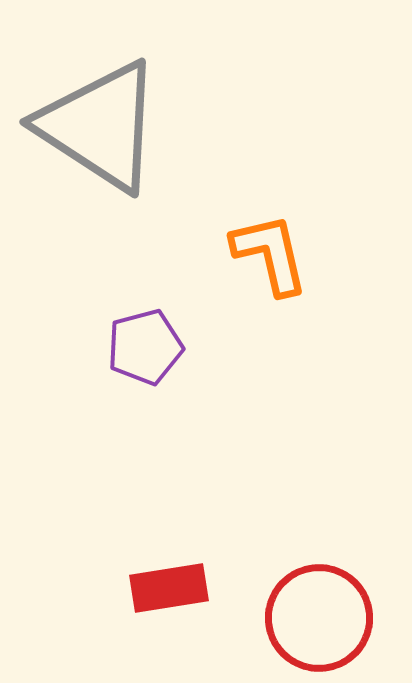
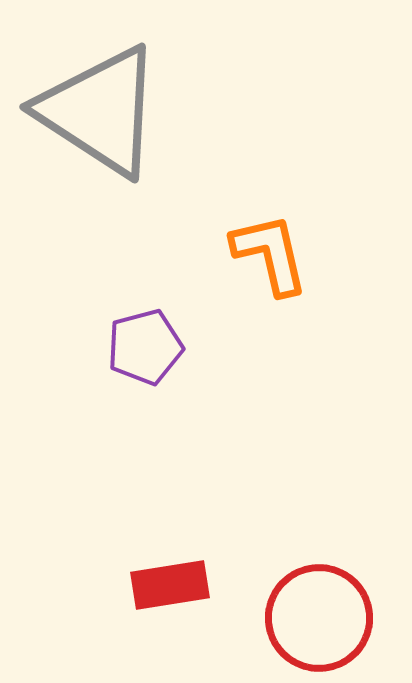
gray triangle: moved 15 px up
red rectangle: moved 1 px right, 3 px up
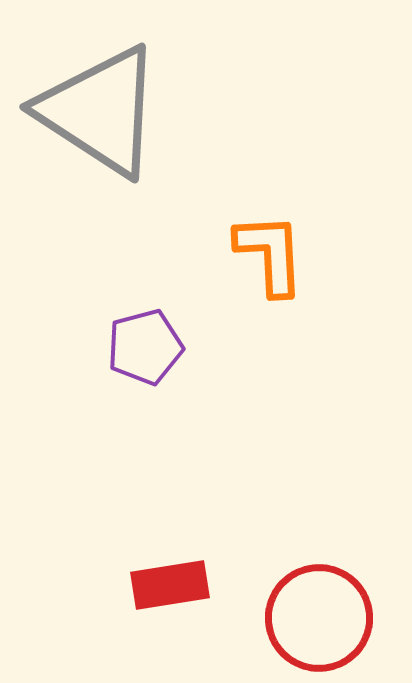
orange L-shape: rotated 10 degrees clockwise
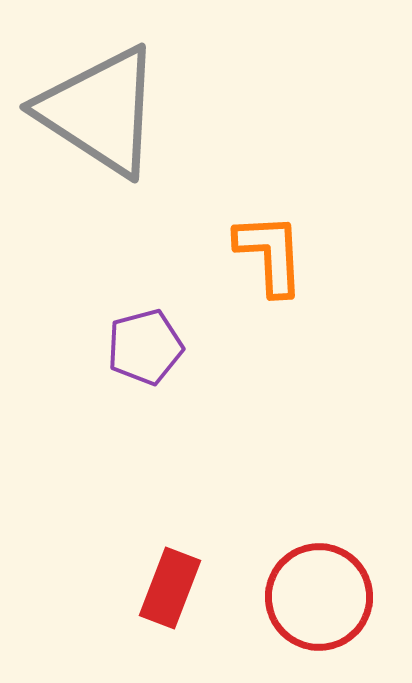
red rectangle: moved 3 px down; rotated 60 degrees counterclockwise
red circle: moved 21 px up
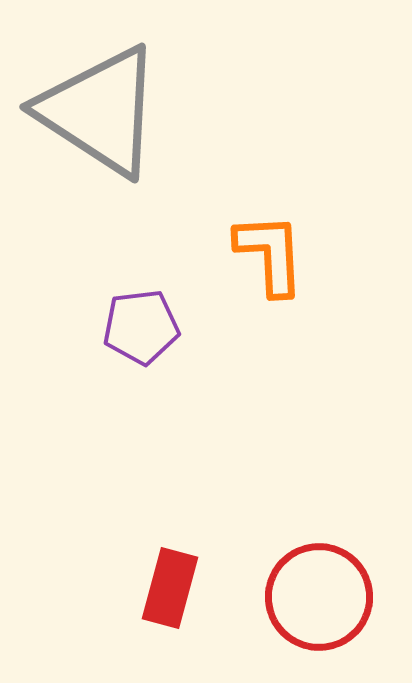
purple pentagon: moved 4 px left, 20 px up; rotated 8 degrees clockwise
red rectangle: rotated 6 degrees counterclockwise
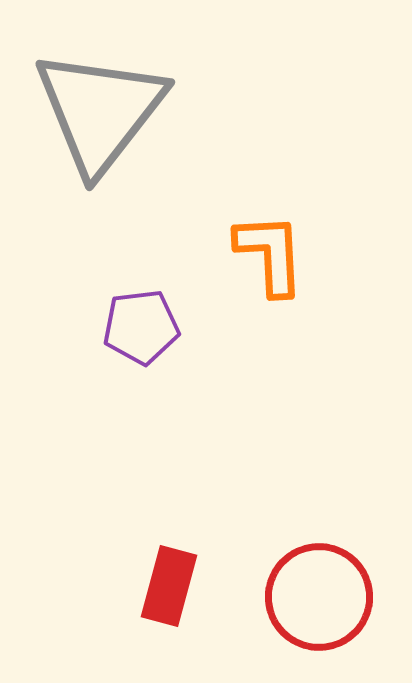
gray triangle: rotated 35 degrees clockwise
red rectangle: moved 1 px left, 2 px up
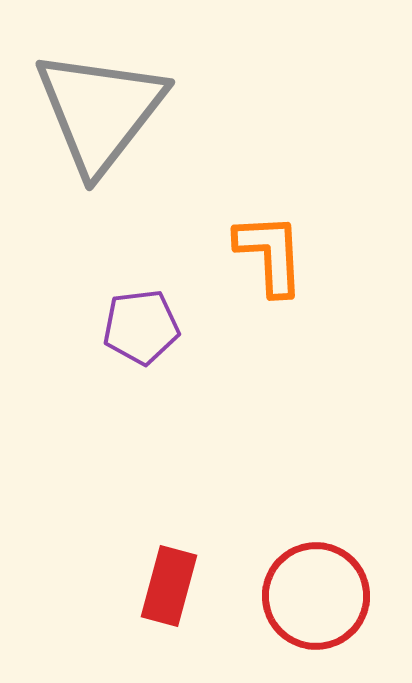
red circle: moved 3 px left, 1 px up
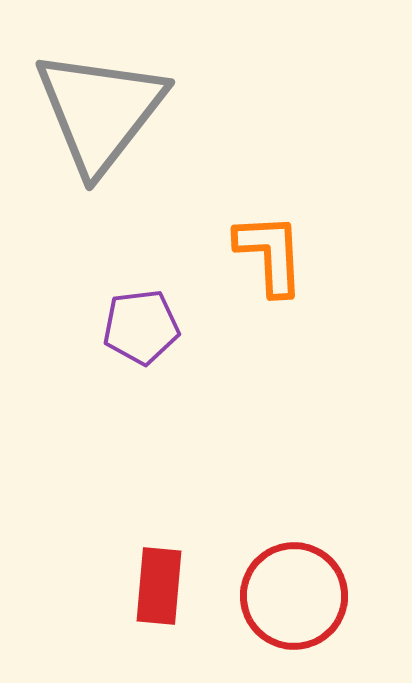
red rectangle: moved 10 px left; rotated 10 degrees counterclockwise
red circle: moved 22 px left
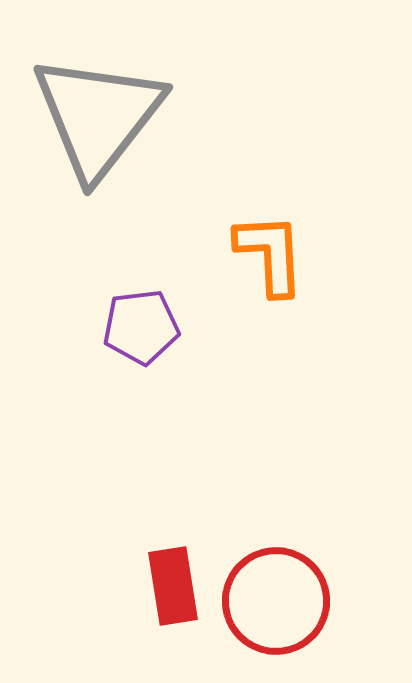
gray triangle: moved 2 px left, 5 px down
red rectangle: moved 14 px right; rotated 14 degrees counterclockwise
red circle: moved 18 px left, 5 px down
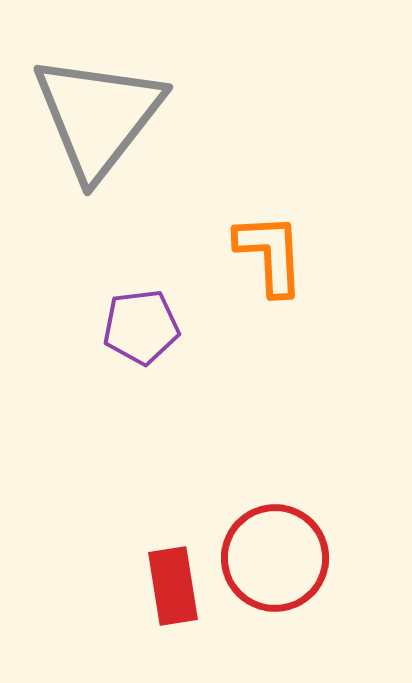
red circle: moved 1 px left, 43 px up
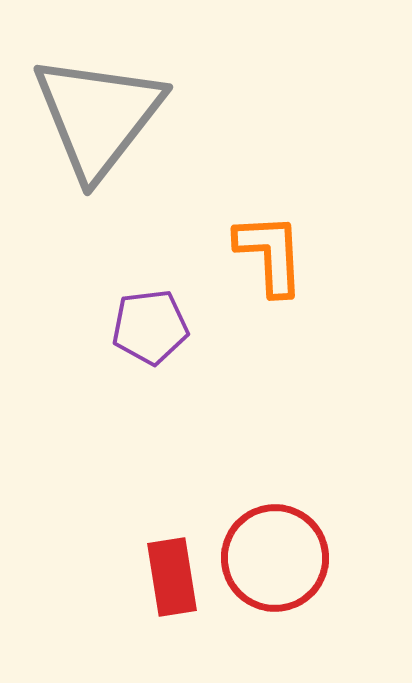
purple pentagon: moved 9 px right
red rectangle: moved 1 px left, 9 px up
